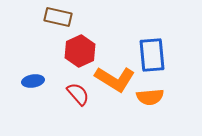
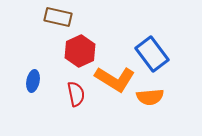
blue rectangle: moved 1 px up; rotated 32 degrees counterclockwise
blue ellipse: rotated 70 degrees counterclockwise
red semicircle: moved 2 px left; rotated 30 degrees clockwise
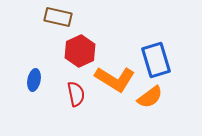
blue rectangle: moved 4 px right, 6 px down; rotated 20 degrees clockwise
blue ellipse: moved 1 px right, 1 px up
orange semicircle: rotated 32 degrees counterclockwise
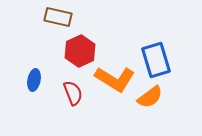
red semicircle: moved 3 px left, 1 px up; rotated 10 degrees counterclockwise
